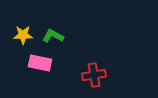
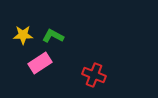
pink rectangle: rotated 45 degrees counterclockwise
red cross: rotated 30 degrees clockwise
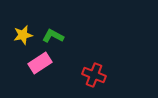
yellow star: rotated 12 degrees counterclockwise
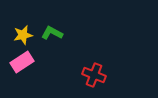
green L-shape: moved 1 px left, 3 px up
pink rectangle: moved 18 px left, 1 px up
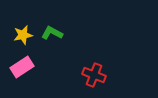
pink rectangle: moved 5 px down
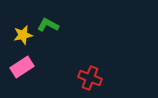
green L-shape: moved 4 px left, 8 px up
red cross: moved 4 px left, 3 px down
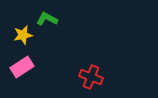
green L-shape: moved 1 px left, 6 px up
red cross: moved 1 px right, 1 px up
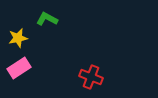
yellow star: moved 5 px left, 3 px down
pink rectangle: moved 3 px left, 1 px down
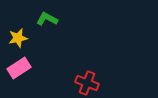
red cross: moved 4 px left, 6 px down
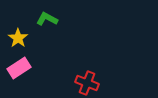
yellow star: rotated 24 degrees counterclockwise
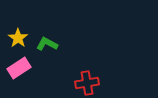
green L-shape: moved 25 px down
red cross: rotated 30 degrees counterclockwise
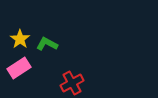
yellow star: moved 2 px right, 1 px down
red cross: moved 15 px left; rotated 20 degrees counterclockwise
